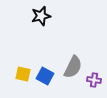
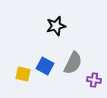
black star: moved 15 px right, 10 px down
gray semicircle: moved 4 px up
blue square: moved 10 px up
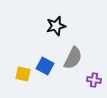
gray semicircle: moved 5 px up
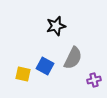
purple cross: rotated 24 degrees counterclockwise
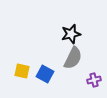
black star: moved 15 px right, 8 px down
blue square: moved 8 px down
yellow square: moved 1 px left, 3 px up
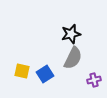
blue square: rotated 30 degrees clockwise
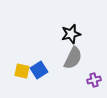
blue square: moved 6 px left, 4 px up
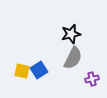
purple cross: moved 2 px left, 1 px up
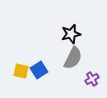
yellow square: moved 1 px left
purple cross: rotated 16 degrees counterclockwise
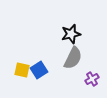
yellow square: moved 1 px right, 1 px up
